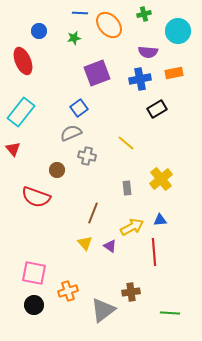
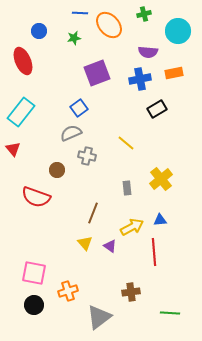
gray triangle: moved 4 px left, 7 px down
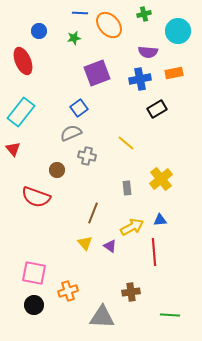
green line: moved 2 px down
gray triangle: moved 3 px right; rotated 40 degrees clockwise
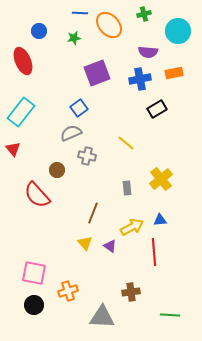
red semicircle: moved 1 px right, 2 px up; rotated 28 degrees clockwise
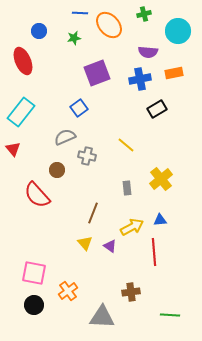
gray semicircle: moved 6 px left, 4 px down
yellow line: moved 2 px down
orange cross: rotated 18 degrees counterclockwise
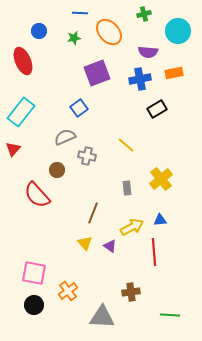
orange ellipse: moved 7 px down
red triangle: rotated 21 degrees clockwise
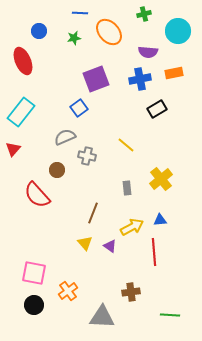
purple square: moved 1 px left, 6 px down
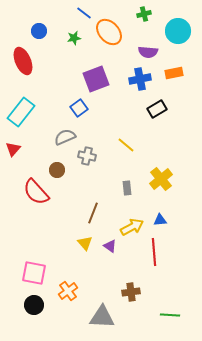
blue line: moved 4 px right; rotated 35 degrees clockwise
red semicircle: moved 1 px left, 3 px up
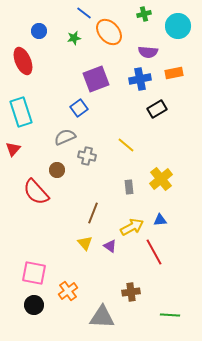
cyan circle: moved 5 px up
cyan rectangle: rotated 56 degrees counterclockwise
gray rectangle: moved 2 px right, 1 px up
red line: rotated 24 degrees counterclockwise
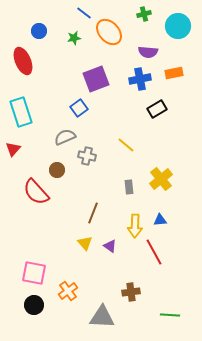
yellow arrow: moved 3 px right, 1 px up; rotated 120 degrees clockwise
